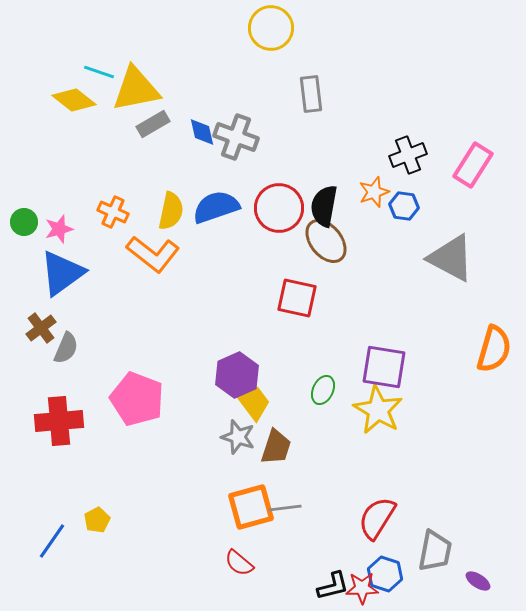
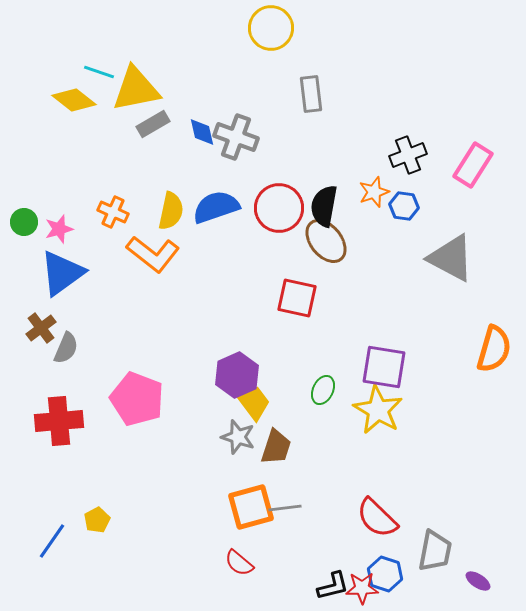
red semicircle at (377, 518): rotated 78 degrees counterclockwise
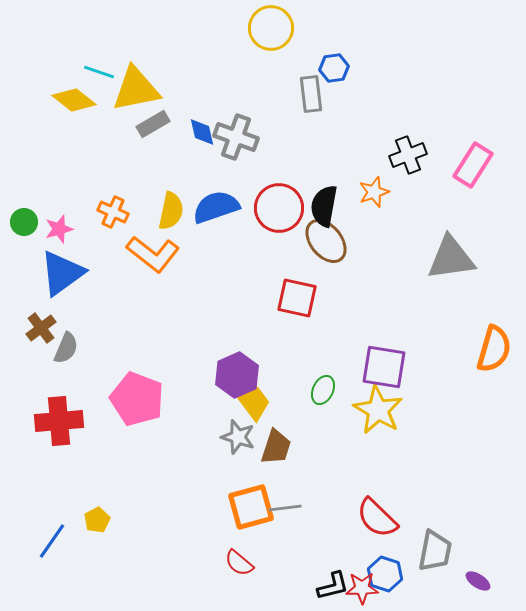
blue hexagon at (404, 206): moved 70 px left, 138 px up; rotated 16 degrees counterclockwise
gray triangle at (451, 258): rotated 36 degrees counterclockwise
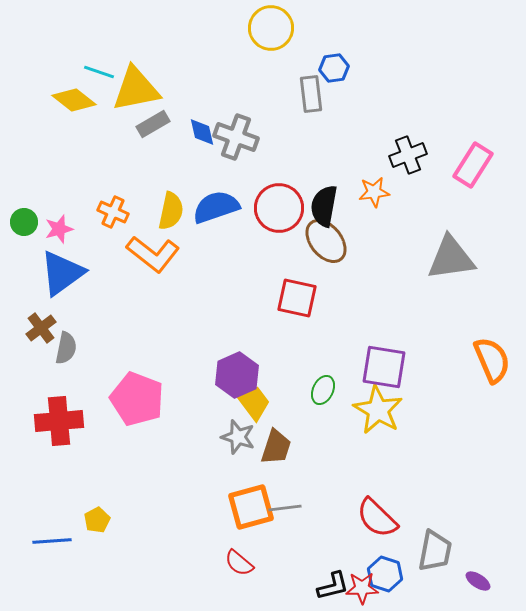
orange star at (374, 192): rotated 12 degrees clockwise
gray semicircle at (66, 348): rotated 12 degrees counterclockwise
orange semicircle at (494, 349): moved 2 px left, 11 px down; rotated 39 degrees counterclockwise
blue line at (52, 541): rotated 51 degrees clockwise
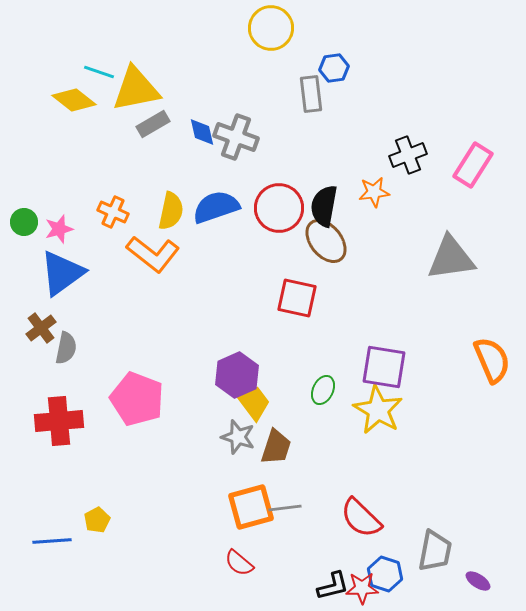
red semicircle at (377, 518): moved 16 px left
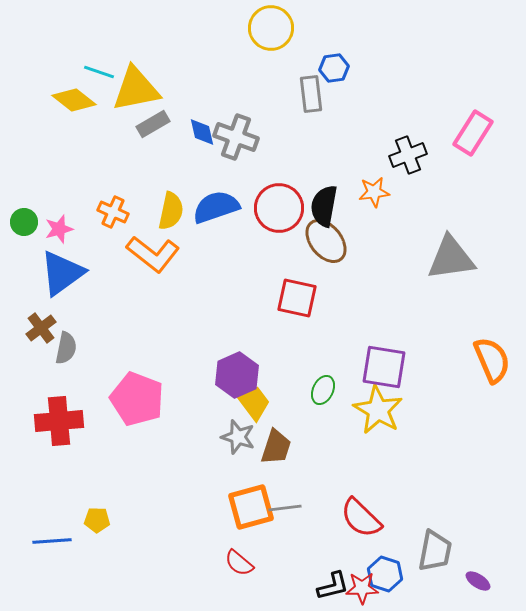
pink rectangle at (473, 165): moved 32 px up
yellow pentagon at (97, 520): rotated 30 degrees clockwise
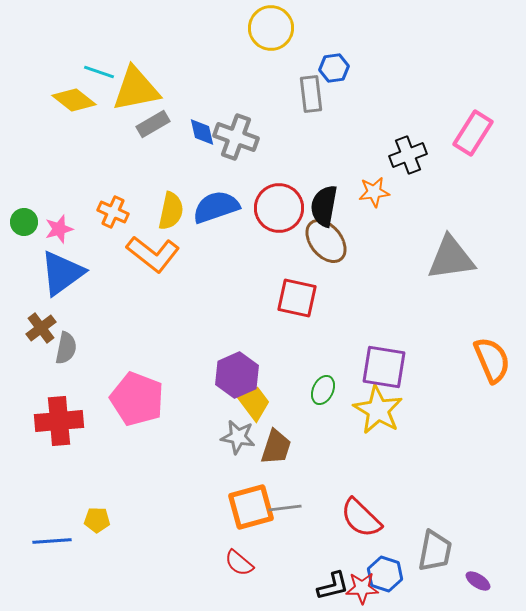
gray star at (238, 437): rotated 8 degrees counterclockwise
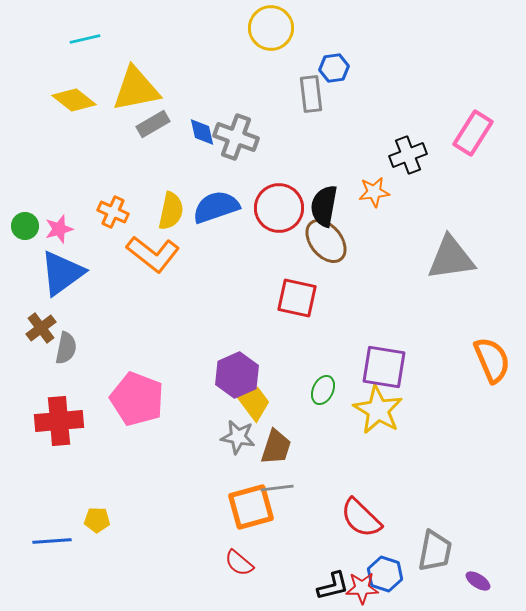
cyan line at (99, 72): moved 14 px left, 33 px up; rotated 32 degrees counterclockwise
green circle at (24, 222): moved 1 px right, 4 px down
gray line at (285, 508): moved 8 px left, 20 px up
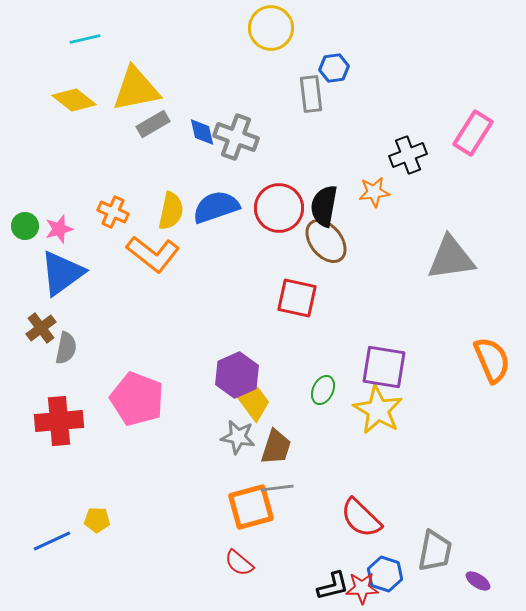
blue line at (52, 541): rotated 21 degrees counterclockwise
